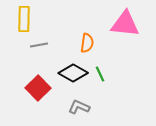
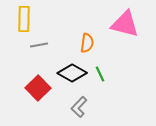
pink triangle: rotated 8 degrees clockwise
black diamond: moved 1 px left
gray L-shape: rotated 70 degrees counterclockwise
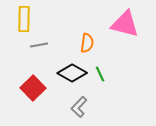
red square: moved 5 px left
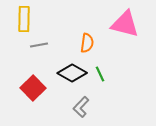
gray L-shape: moved 2 px right
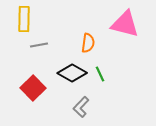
orange semicircle: moved 1 px right
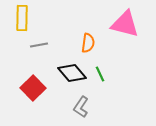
yellow rectangle: moved 2 px left, 1 px up
black diamond: rotated 20 degrees clockwise
gray L-shape: rotated 10 degrees counterclockwise
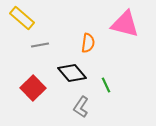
yellow rectangle: rotated 50 degrees counterclockwise
gray line: moved 1 px right
green line: moved 6 px right, 11 px down
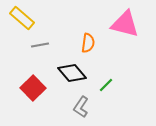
green line: rotated 70 degrees clockwise
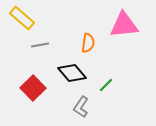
pink triangle: moved 1 px left, 1 px down; rotated 20 degrees counterclockwise
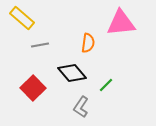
pink triangle: moved 3 px left, 2 px up
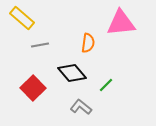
gray L-shape: rotated 95 degrees clockwise
